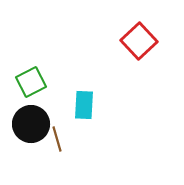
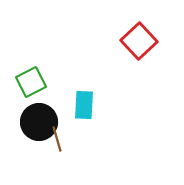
black circle: moved 8 px right, 2 px up
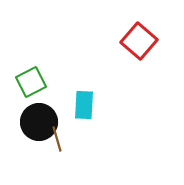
red square: rotated 6 degrees counterclockwise
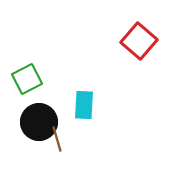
green square: moved 4 px left, 3 px up
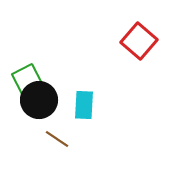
black circle: moved 22 px up
brown line: rotated 40 degrees counterclockwise
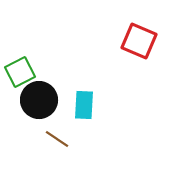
red square: rotated 18 degrees counterclockwise
green square: moved 7 px left, 7 px up
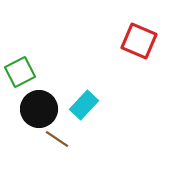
black circle: moved 9 px down
cyan rectangle: rotated 40 degrees clockwise
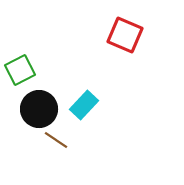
red square: moved 14 px left, 6 px up
green square: moved 2 px up
brown line: moved 1 px left, 1 px down
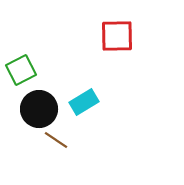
red square: moved 8 px left, 1 px down; rotated 24 degrees counterclockwise
green square: moved 1 px right
cyan rectangle: moved 3 px up; rotated 16 degrees clockwise
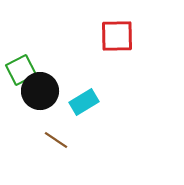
black circle: moved 1 px right, 18 px up
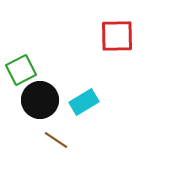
black circle: moved 9 px down
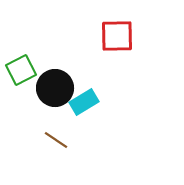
black circle: moved 15 px right, 12 px up
